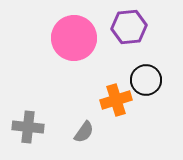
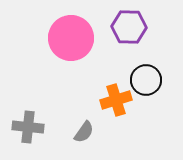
purple hexagon: rotated 8 degrees clockwise
pink circle: moved 3 px left
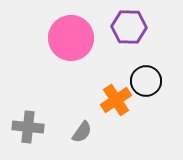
black circle: moved 1 px down
orange cross: rotated 16 degrees counterclockwise
gray semicircle: moved 2 px left
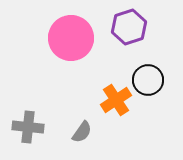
purple hexagon: rotated 20 degrees counterclockwise
black circle: moved 2 px right, 1 px up
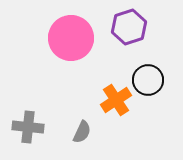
gray semicircle: rotated 10 degrees counterclockwise
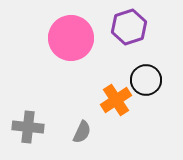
black circle: moved 2 px left
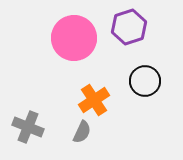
pink circle: moved 3 px right
black circle: moved 1 px left, 1 px down
orange cross: moved 22 px left
gray cross: rotated 16 degrees clockwise
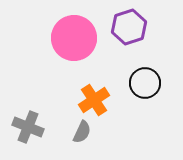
black circle: moved 2 px down
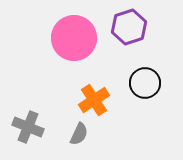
gray semicircle: moved 3 px left, 2 px down
